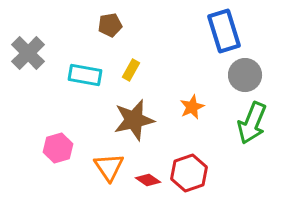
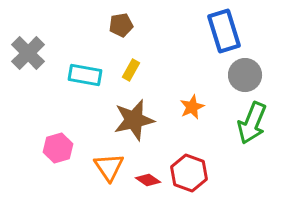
brown pentagon: moved 11 px right
red hexagon: rotated 21 degrees counterclockwise
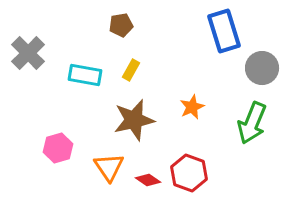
gray circle: moved 17 px right, 7 px up
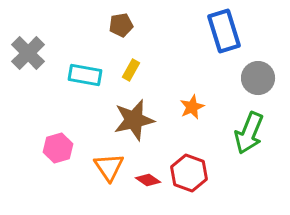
gray circle: moved 4 px left, 10 px down
green arrow: moved 3 px left, 10 px down
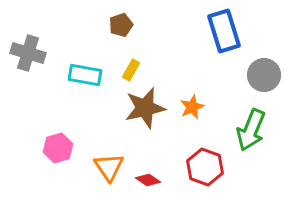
brown pentagon: rotated 10 degrees counterclockwise
gray cross: rotated 28 degrees counterclockwise
gray circle: moved 6 px right, 3 px up
brown star: moved 11 px right, 12 px up
green arrow: moved 2 px right, 3 px up
red hexagon: moved 16 px right, 6 px up
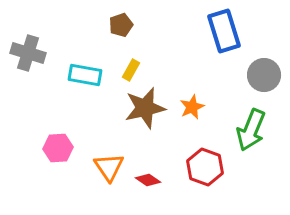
pink hexagon: rotated 12 degrees clockwise
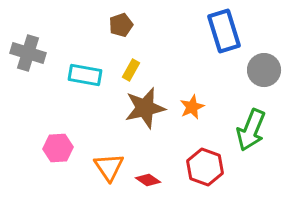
gray circle: moved 5 px up
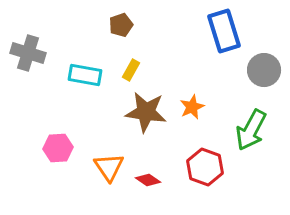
brown star: moved 1 px right, 4 px down; rotated 21 degrees clockwise
green arrow: rotated 6 degrees clockwise
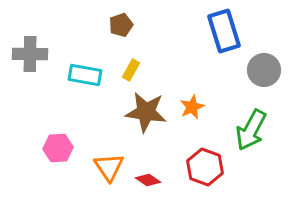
gray cross: moved 2 px right, 1 px down; rotated 16 degrees counterclockwise
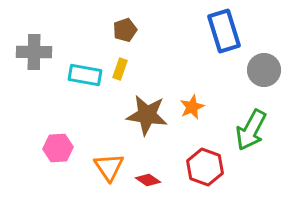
brown pentagon: moved 4 px right, 5 px down
gray cross: moved 4 px right, 2 px up
yellow rectangle: moved 11 px left, 1 px up; rotated 10 degrees counterclockwise
brown star: moved 1 px right, 3 px down
